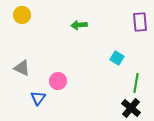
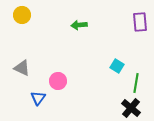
cyan square: moved 8 px down
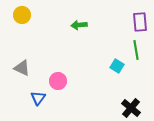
green line: moved 33 px up; rotated 18 degrees counterclockwise
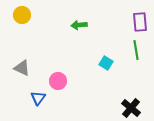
cyan square: moved 11 px left, 3 px up
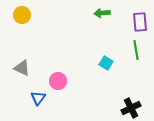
green arrow: moved 23 px right, 12 px up
black cross: rotated 24 degrees clockwise
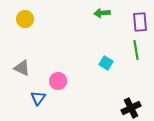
yellow circle: moved 3 px right, 4 px down
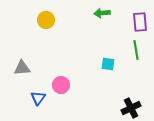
yellow circle: moved 21 px right, 1 px down
cyan square: moved 2 px right, 1 px down; rotated 24 degrees counterclockwise
gray triangle: rotated 30 degrees counterclockwise
pink circle: moved 3 px right, 4 px down
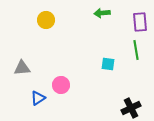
blue triangle: rotated 21 degrees clockwise
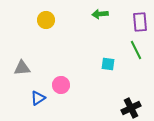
green arrow: moved 2 px left, 1 px down
green line: rotated 18 degrees counterclockwise
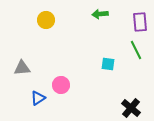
black cross: rotated 24 degrees counterclockwise
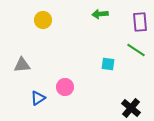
yellow circle: moved 3 px left
green line: rotated 30 degrees counterclockwise
gray triangle: moved 3 px up
pink circle: moved 4 px right, 2 px down
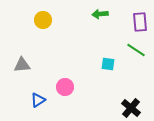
blue triangle: moved 2 px down
